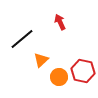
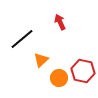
orange circle: moved 1 px down
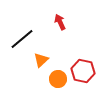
orange circle: moved 1 px left, 1 px down
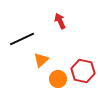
red arrow: moved 1 px up
black line: rotated 15 degrees clockwise
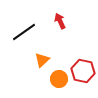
black line: moved 2 px right, 7 px up; rotated 10 degrees counterclockwise
orange triangle: moved 1 px right
orange circle: moved 1 px right
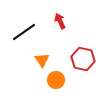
orange triangle: rotated 21 degrees counterclockwise
red hexagon: moved 12 px up
orange circle: moved 3 px left, 1 px down
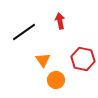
red arrow: rotated 14 degrees clockwise
orange triangle: moved 1 px right
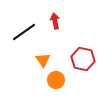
red arrow: moved 5 px left
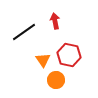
red hexagon: moved 14 px left, 4 px up
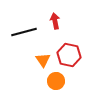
black line: rotated 20 degrees clockwise
orange circle: moved 1 px down
